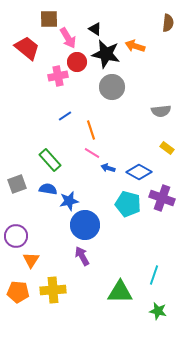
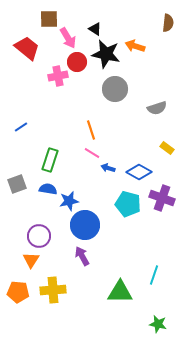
gray circle: moved 3 px right, 2 px down
gray semicircle: moved 4 px left, 3 px up; rotated 12 degrees counterclockwise
blue line: moved 44 px left, 11 px down
green rectangle: rotated 60 degrees clockwise
purple circle: moved 23 px right
green star: moved 13 px down
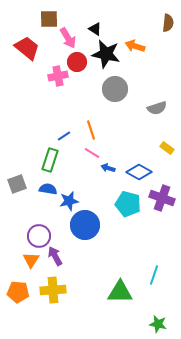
blue line: moved 43 px right, 9 px down
purple arrow: moved 27 px left
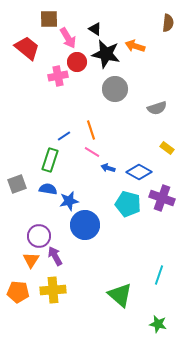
pink line: moved 1 px up
cyan line: moved 5 px right
green triangle: moved 3 px down; rotated 40 degrees clockwise
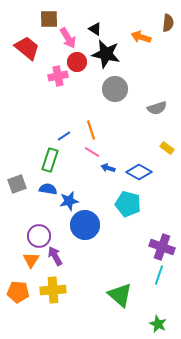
orange arrow: moved 6 px right, 9 px up
purple cross: moved 49 px down
green star: rotated 12 degrees clockwise
